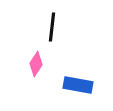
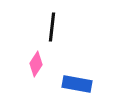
blue rectangle: moved 1 px left, 1 px up
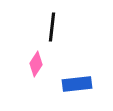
blue rectangle: rotated 16 degrees counterclockwise
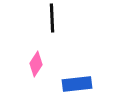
black line: moved 9 px up; rotated 8 degrees counterclockwise
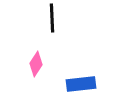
blue rectangle: moved 4 px right
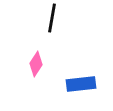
black line: rotated 12 degrees clockwise
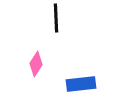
black line: moved 4 px right; rotated 12 degrees counterclockwise
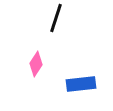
black line: rotated 20 degrees clockwise
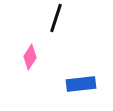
pink diamond: moved 6 px left, 7 px up
